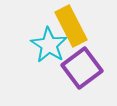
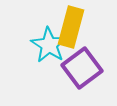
yellow rectangle: moved 1 px down; rotated 42 degrees clockwise
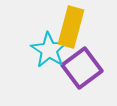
cyan star: moved 5 px down
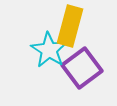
yellow rectangle: moved 1 px left, 1 px up
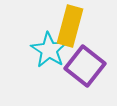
purple square: moved 3 px right, 2 px up; rotated 15 degrees counterclockwise
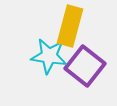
cyan star: moved 6 px down; rotated 24 degrees counterclockwise
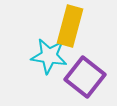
purple square: moved 11 px down
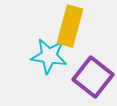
purple square: moved 8 px right
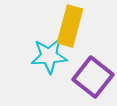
cyan star: rotated 12 degrees counterclockwise
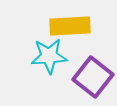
yellow rectangle: rotated 72 degrees clockwise
